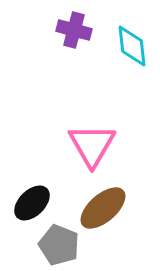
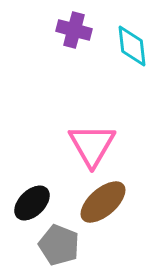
brown ellipse: moved 6 px up
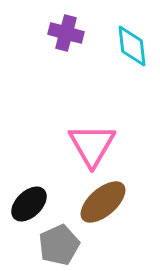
purple cross: moved 8 px left, 3 px down
black ellipse: moved 3 px left, 1 px down
gray pentagon: rotated 27 degrees clockwise
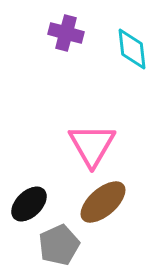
cyan diamond: moved 3 px down
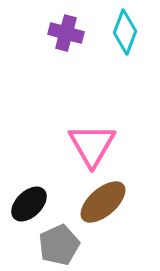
cyan diamond: moved 7 px left, 17 px up; rotated 27 degrees clockwise
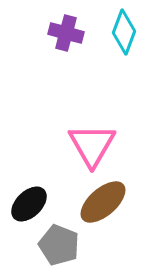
cyan diamond: moved 1 px left
gray pentagon: rotated 27 degrees counterclockwise
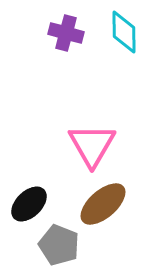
cyan diamond: rotated 21 degrees counterclockwise
brown ellipse: moved 2 px down
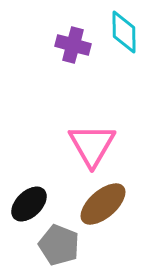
purple cross: moved 7 px right, 12 px down
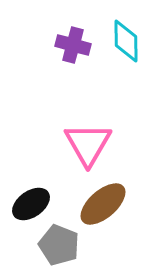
cyan diamond: moved 2 px right, 9 px down
pink triangle: moved 4 px left, 1 px up
black ellipse: moved 2 px right; rotated 9 degrees clockwise
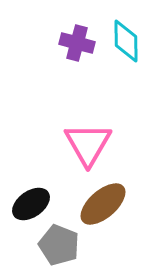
purple cross: moved 4 px right, 2 px up
